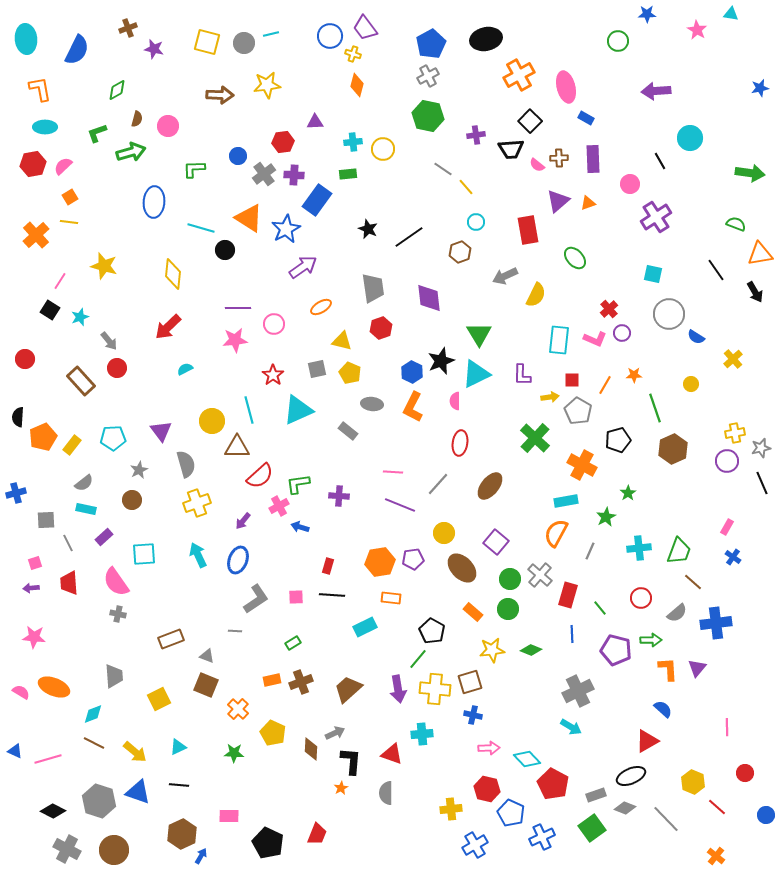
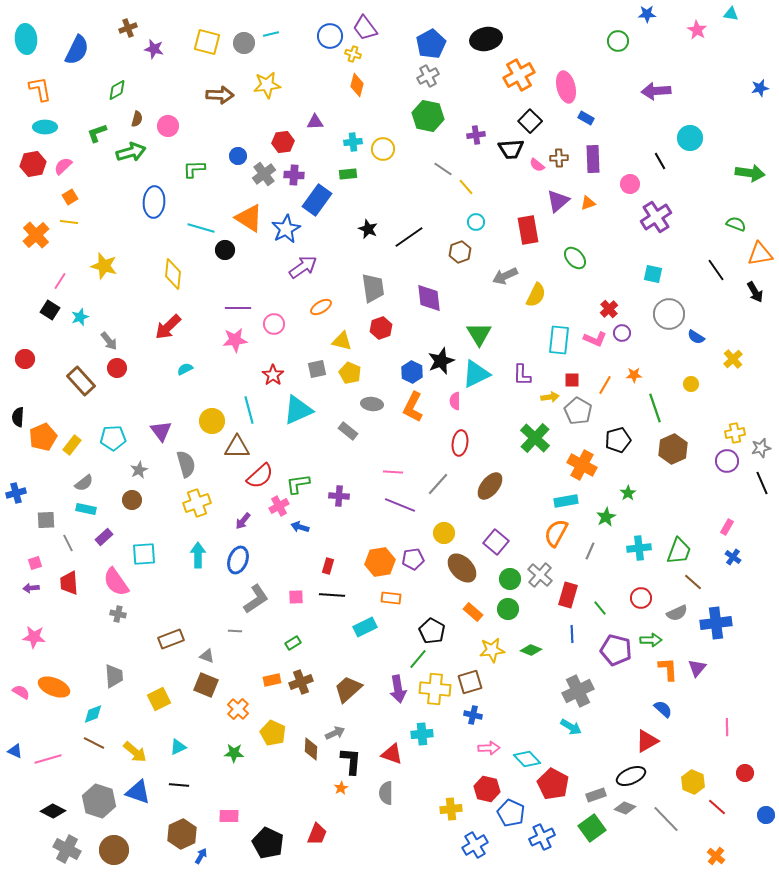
cyan arrow at (198, 555): rotated 25 degrees clockwise
gray semicircle at (677, 613): rotated 15 degrees clockwise
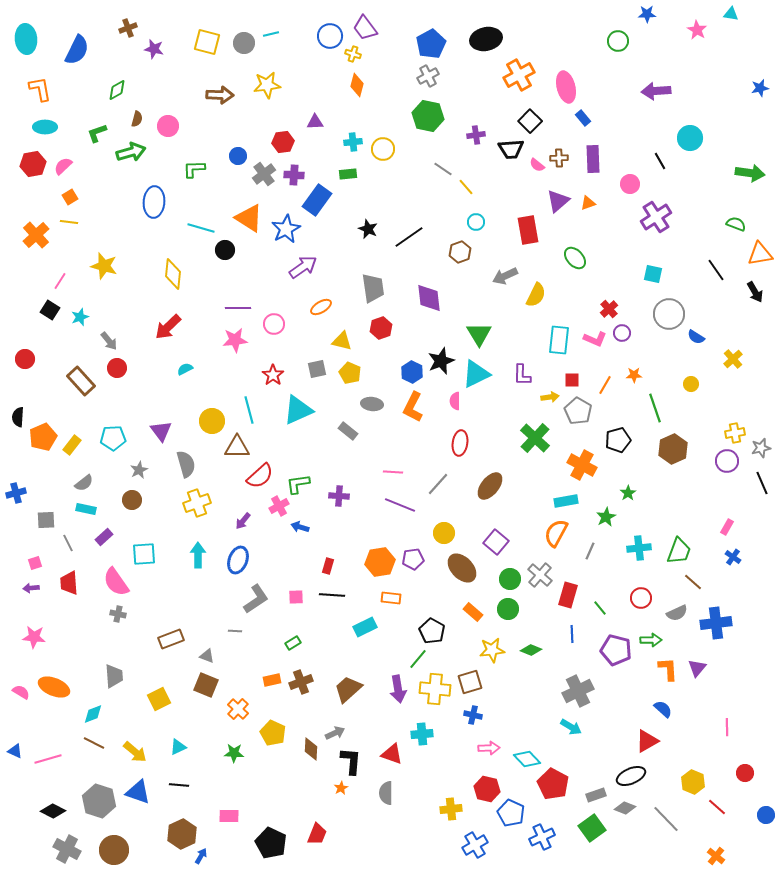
blue rectangle at (586, 118): moved 3 px left; rotated 21 degrees clockwise
black pentagon at (268, 843): moved 3 px right
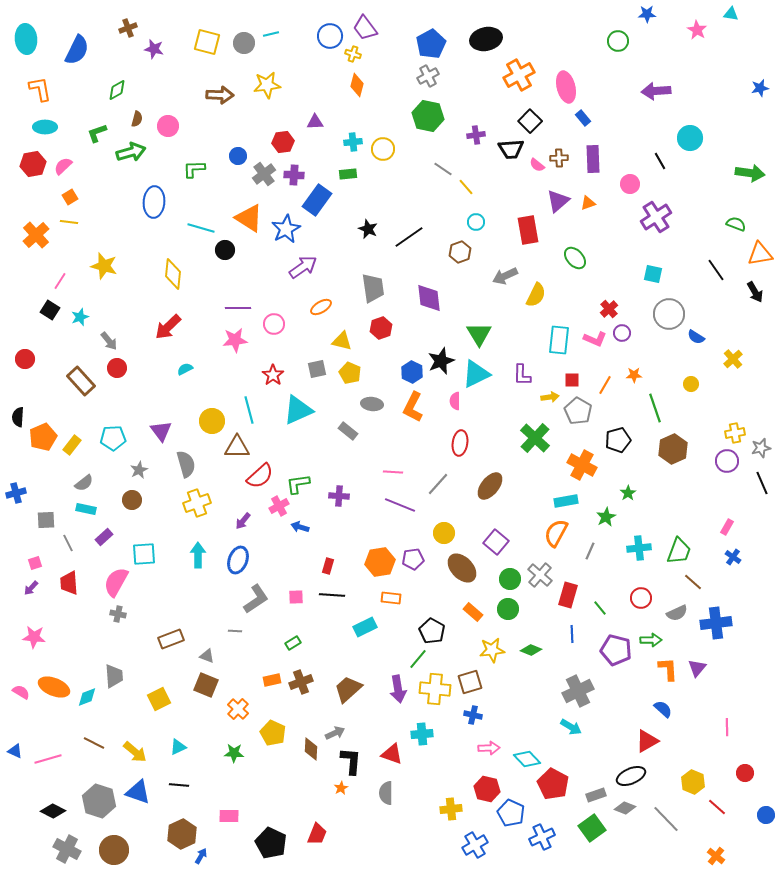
pink semicircle at (116, 582): rotated 64 degrees clockwise
purple arrow at (31, 588): rotated 42 degrees counterclockwise
cyan diamond at (93, 714): moved 6 px left, 17 px up
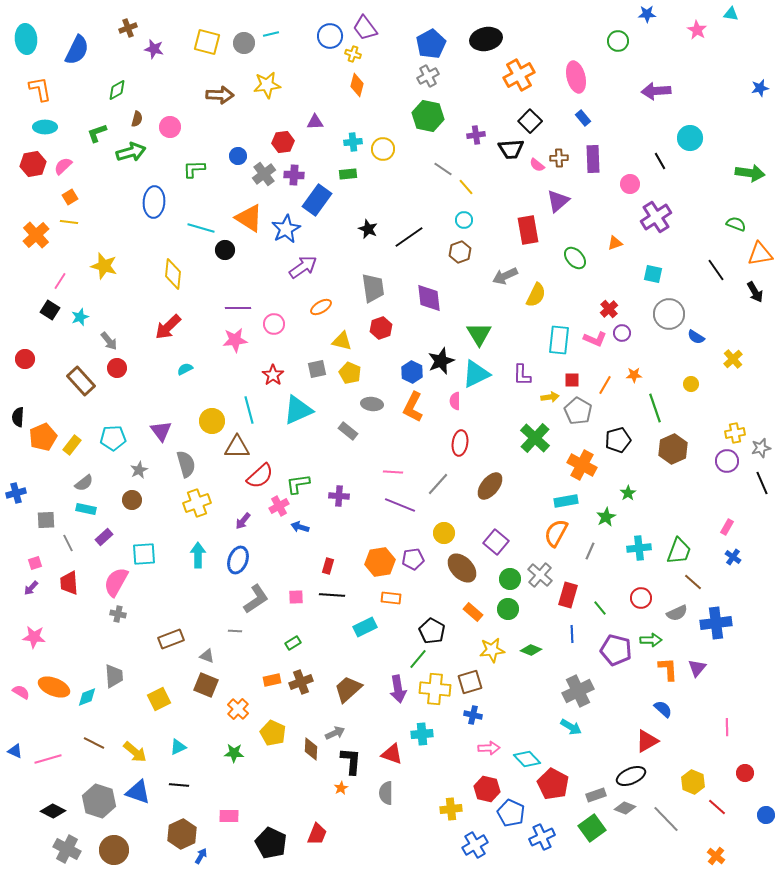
pink ellipse at (566, 87): moved 10 px right, 10 px up
pink circle at (168, 126): moved 2 px right, 1 px down
orange triangle at (588, 203): moved 27 px right, 40 px down
cyan circle at (476, 222): moved 12 px left, 2 px up
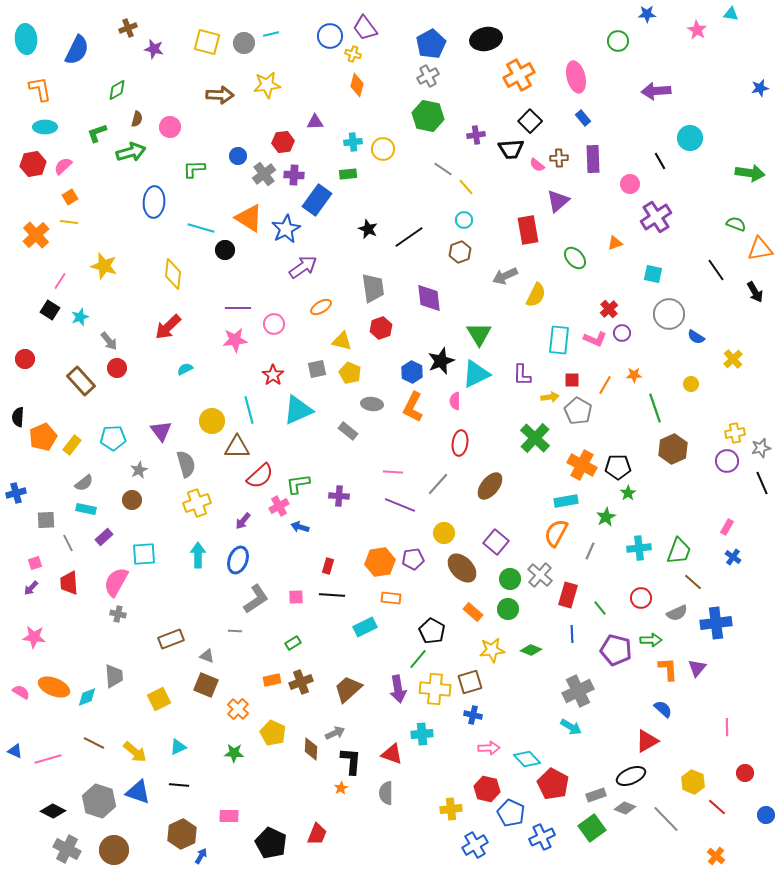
orange triangle at (760, 254): moved 5 px up
black pentagon at (618, 440): moved 27 px down; rotated 15 degrees clockwise
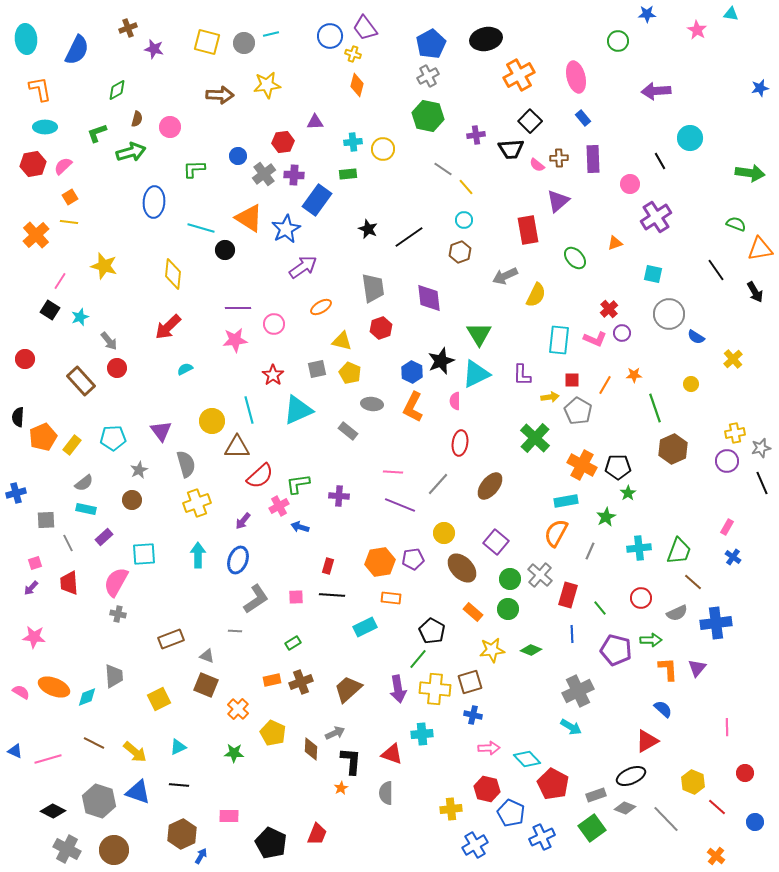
blue circle at (766, 815): moved 11 px left, 7 px down
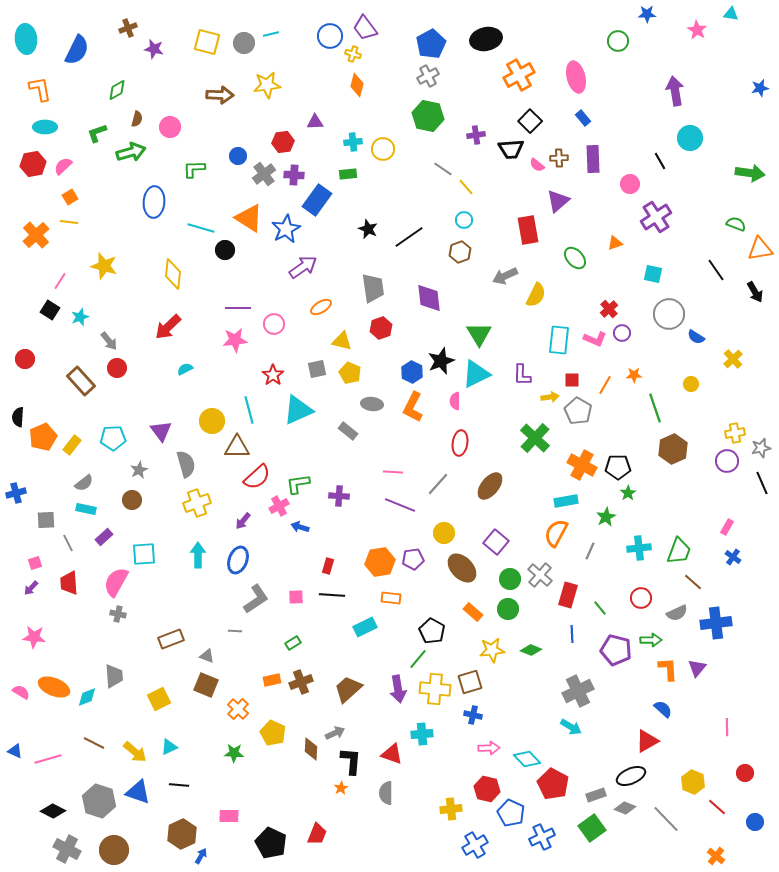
purple arrow at (656, 91): moved 19 px right; rotated 84 degrees clockwise
red semicircle at (260, 476): moved 3 px left, 1 px down
cyan triangle at (178, 747): moved 9 px left
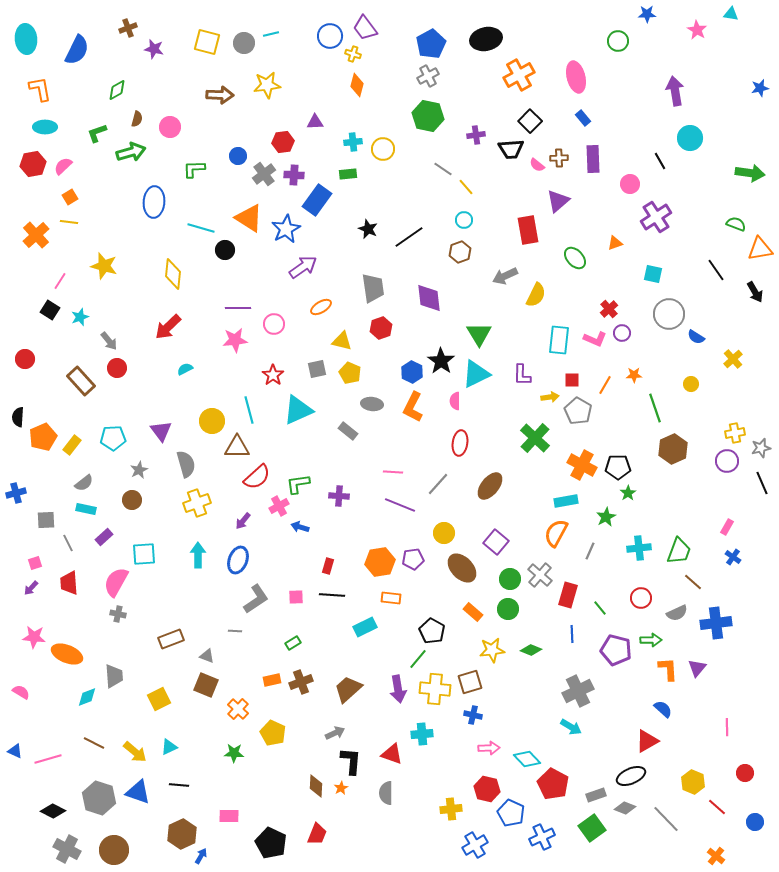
black star at (441, 361): rotated 16 degrees counterclockwise
orange ellipse at (54, 687): moved 13 px right, 33 px up
brown diamond at (311, 749): moved 5 px right, 37 px down
gray hexagon at (99, 801): moved 3 px up
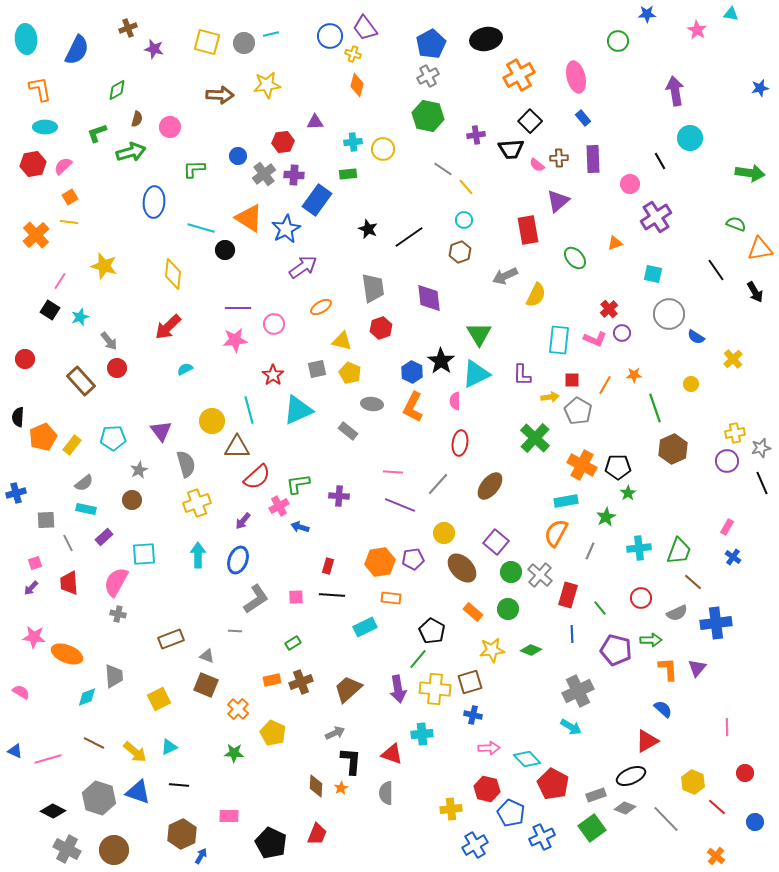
green circle at (510, 579): moved 1 px right, 7 px up
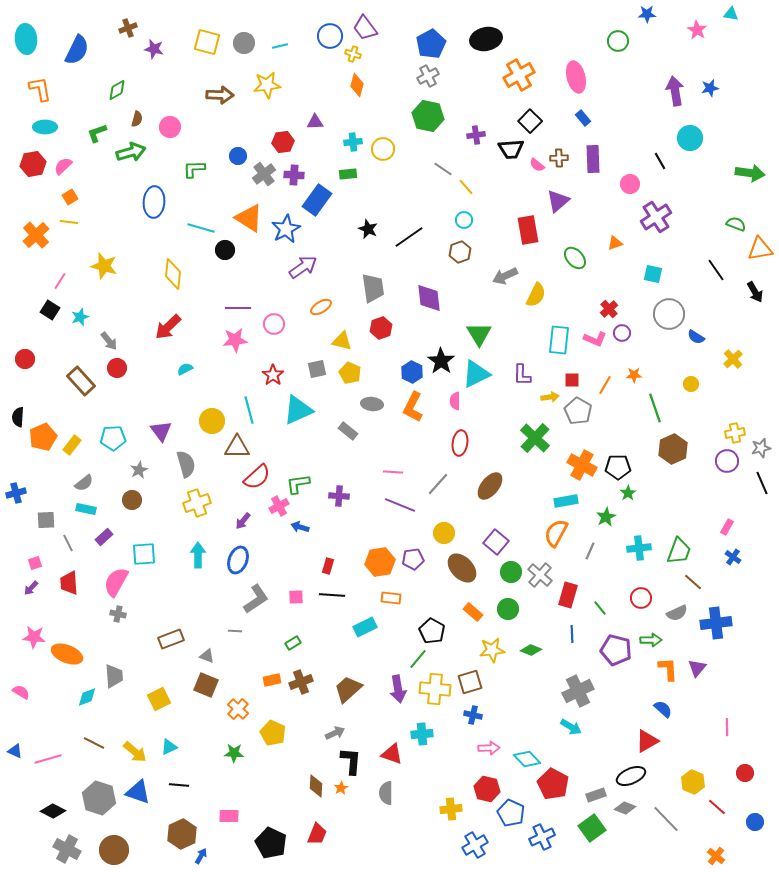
cyan line at (271, 34): moved 9 px right, 12 px down
blue star at (760, 88): moved 50 px left
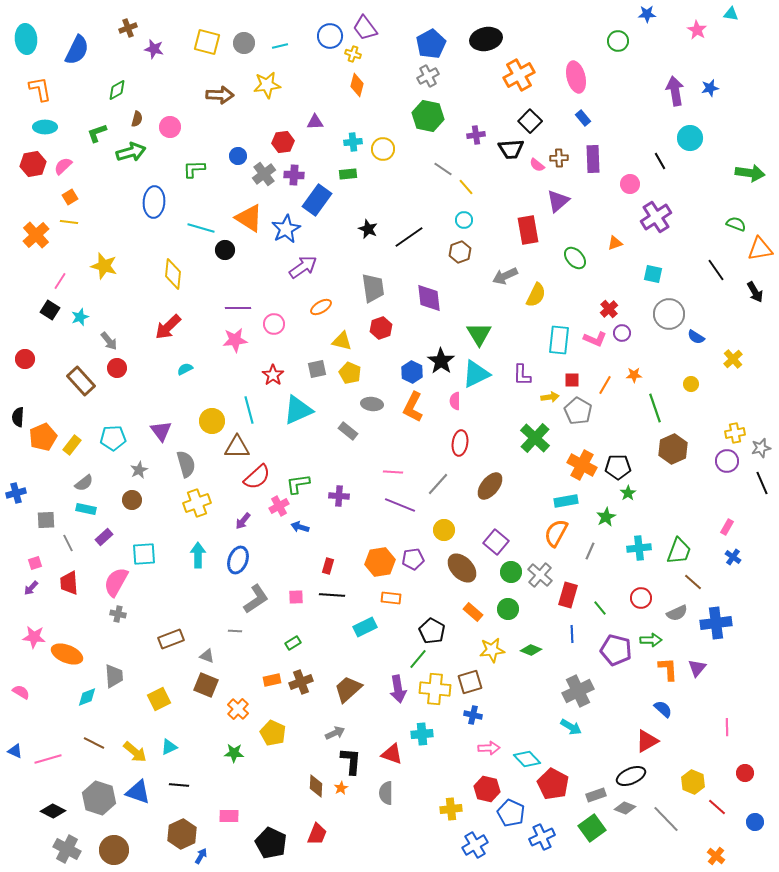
yellow circle at (444, 533): moved 3 px up
